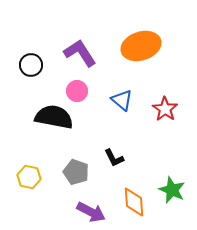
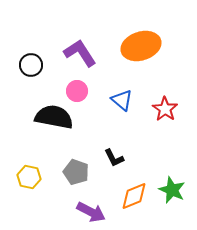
orange diamond: moved 6 px up; rotated 72 degrees clockwise
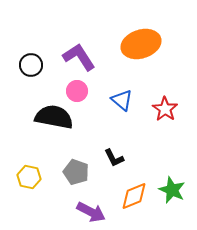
orange ellipse: moved 2 px up
purple L-shape: moved 1 px left, 4 px down
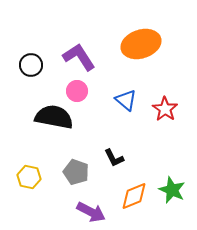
blue triangle: moved 4 px right
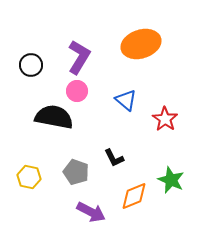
purple L-shape: rotated 64 degrees clockwise
red star: moved 10 px down
green star: moved 1 px left, 10 px up
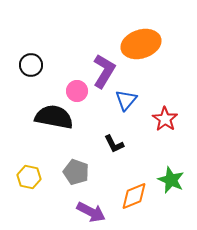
purple L-shape: moved 25 px right, 14 px down
blue triangle: rotated 30 degrees clockwise
black L-shape: moved 14 px up
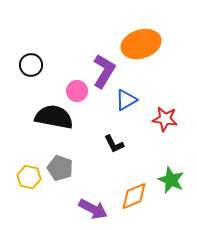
blue triangle: rotated 20 degrees clockwise
red star: rotated 25 degrees counterclockwise
gray pentagon: moved 16 px left, 4 px up
purple arrow: moved 2 px right, 3 px up
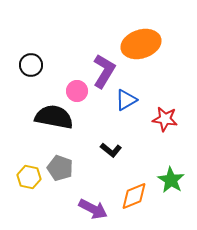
black L-shape: moved 3 px left, 6 px down; rotated 25 degrees counterclockwise
green star: rotated 8 degrees clockwise
